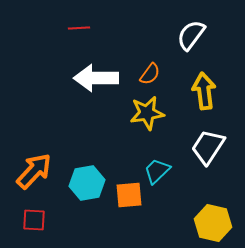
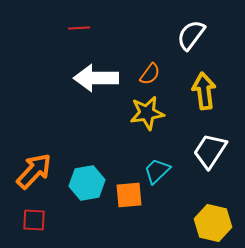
white trapezoid: moved 2 px right, 4 px down
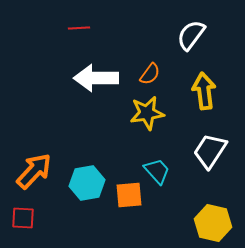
cyan trapezoid: rotated 92 degrees clockwise
red square: moved 11 px left, 2 px up
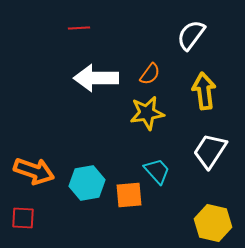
orange arrow: rotated 66 degrees clockwise
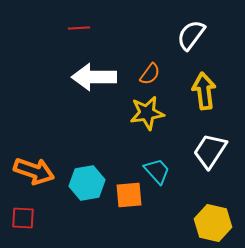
white arrow: moved 2 px left, 1 px up
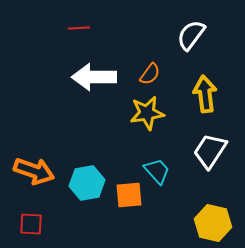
yellow arrow: moved 1 px right, 3 px down
red square: moved 8 px right, 6 px down
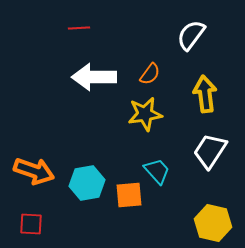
yellow star: moved 2 px left, 1 px down
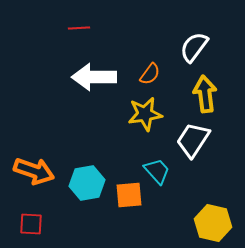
white semicircle: moved 3 px right, 12 px down
white trapezoid: moved 17 px left, 11 px up
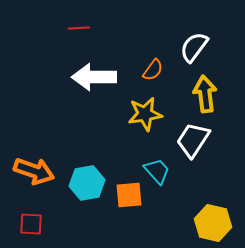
orange semicircle: moved 3 px right, 4 px up
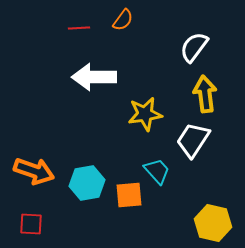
orange semicircle: moved 30 px left, 50 px up
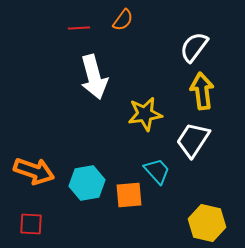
white arrow: rotated 105 degrees counterclockwise
yellow arrow: moved 3 px left, 3 px up
yellow hexagon: moved 6 px left
